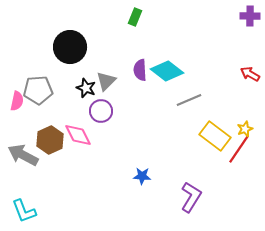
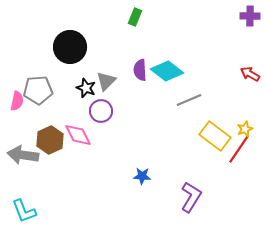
gray arrow: rotated 20 degrees counterclockwise
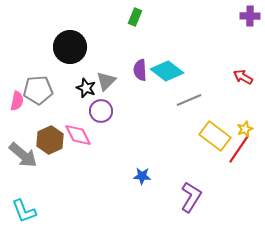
red arrow: moved 7 px left, 3 px down
gray arrow: rotated 148 degrees counterclockwise
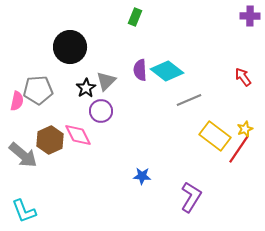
red arrow: rotated 24 degrees clockwise
black star: rotated 18 degrees clockwise
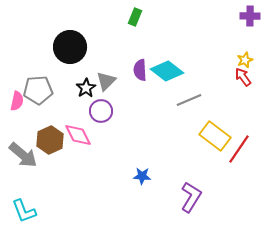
yellow star: moved 69 px up
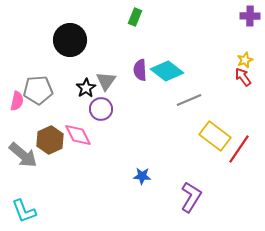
black circle: moved 7 px up
gray triangle: rotated 10 degrees counterclockwise
purple circle: moved 2 px up
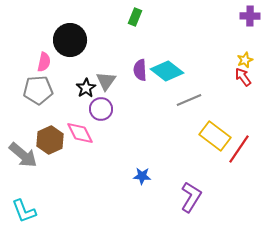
pink semicircle: moved 27 px right, 39 px up
pink diamond: moved 2 px right, 2 px up
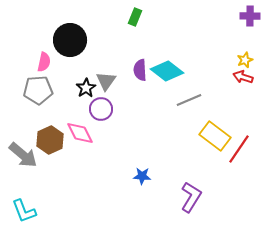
red arrow: rotated 36 degrees counterclockwise
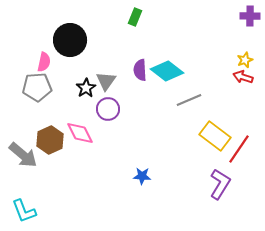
gray pentagon: moved 1 px left, 3 px up
purple circle: moved 7 px right
purple L-shape: moved 29 px right, 13 px up
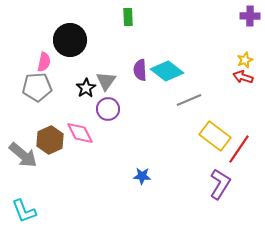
green rectangle: moved 7 px left; rotated 24 degrees counterclockwise
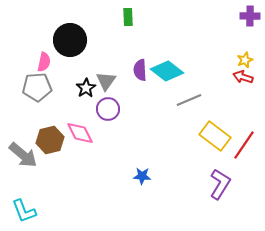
brown hexagon: rotated 12 degrees clockwise
red line: moved 5 px right, 4 px up
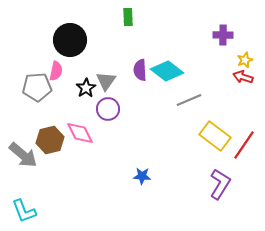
purple cross: moved 27 px left, 19 px down
pink semicircle: moved 12 px right, 9 px down
